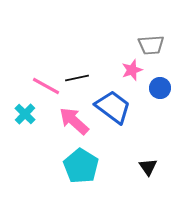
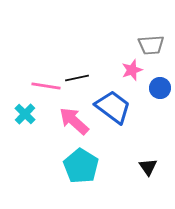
pink line: rotated 20 degrees counterclockwise
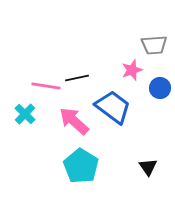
gray trapezoid: moved 3 px right
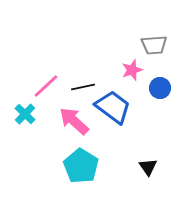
black line: moved 6 px right, 9 px down
pink line: rotated 52 degrees counterclockwise
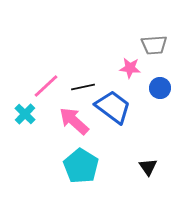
pink star: moved 2 px left, 2 px up; rotated 25 degrees clockwise
